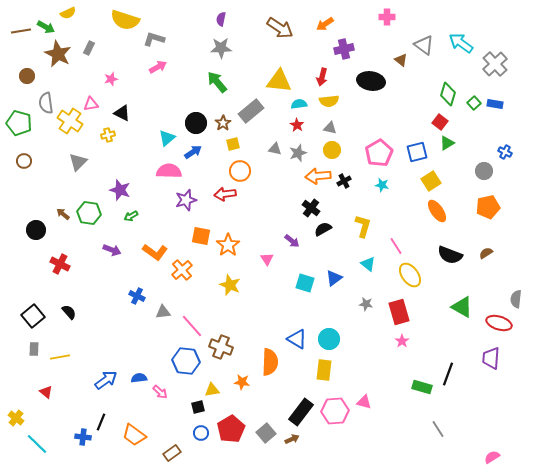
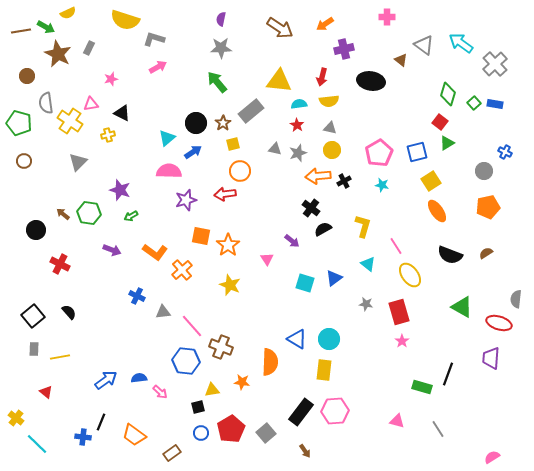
pink triangle at (364, 402): moved 33 px right, 19 px down
brown arrow at (292, 439): moved 13 px right, 12 px down; rotated 80 degrees clockwise
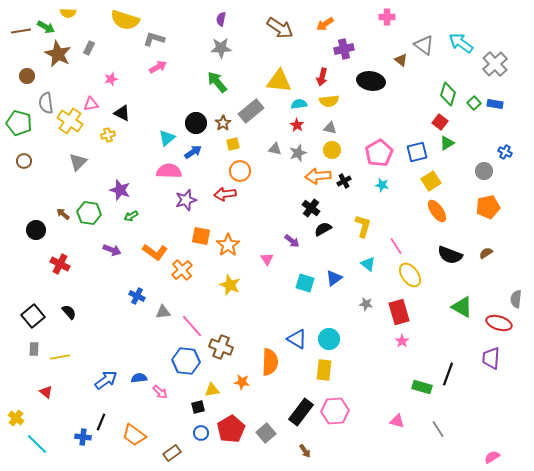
yellow semicircle at (68, 13): rotated 28 degrees clockwise
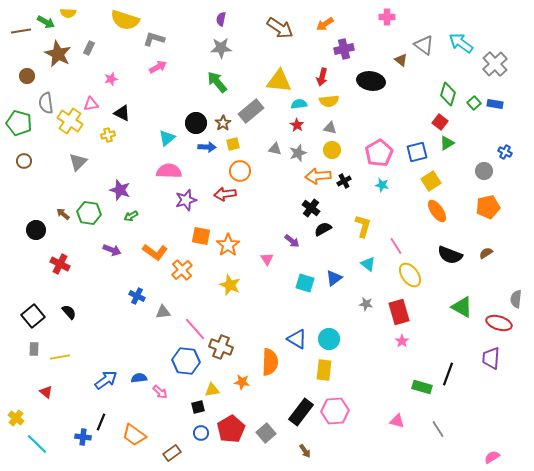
green arrow at (46, 27): moved 5 px up
blue arrow at (193, 152): moved 14 px right, 5 px up; rotated 36 degrees clockwise
pink line at (192, 326): moved 3 px right, 3 px down
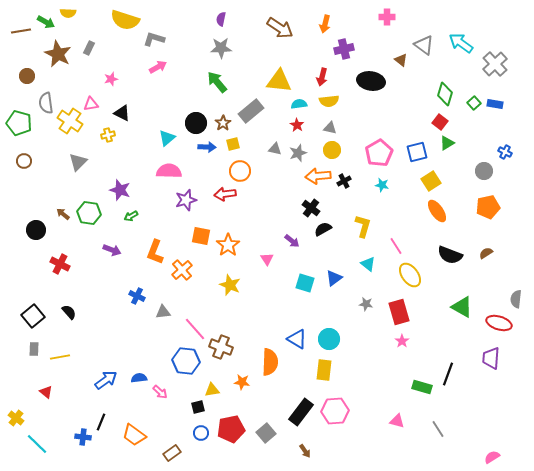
orange arrow at (325, 24): rotated 42 degrees counterclockwise
green diamond at (448, 94): moved 3 px left
orange L-shape at (155, 252): rotated 75 degrees clockwise
red pentagon at (231, 429): rotated 20 degrees clockwise
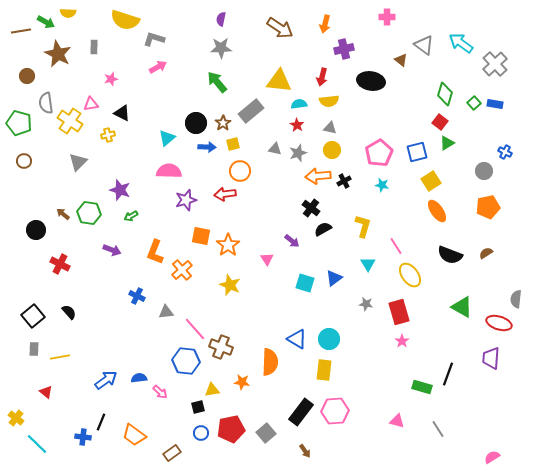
gray rectangle at (89, 48): moved 5 px right, 1 px up; rotated 24 degrees counterclockwise
cyan triangle at (368, 264): rotated 21 degrees clockwise
gray triangle at (163, 312): moved 3 px right
